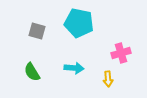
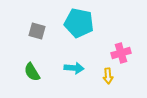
yellow arrow: moved 3 px up
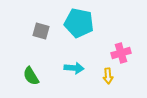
gray square: moved 4 px right
green semicircle: moved 1 px left, 4 px down
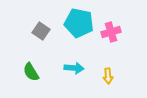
gray square: rotated 18 degrees clockwise
pink cross: moved 10 px left, 21 px up
green semicircle: moved 4 px up
